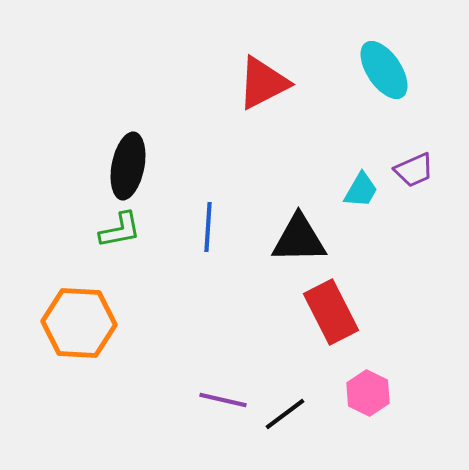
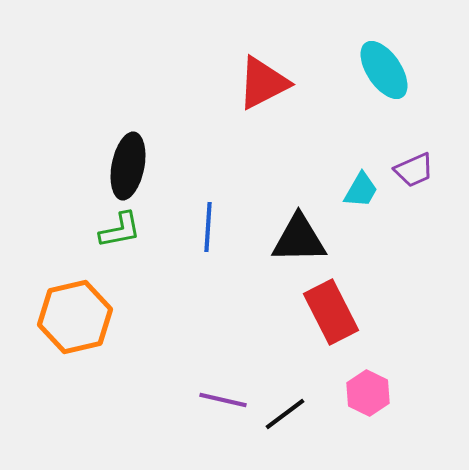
orange hexagon: moved 4 px left, 6 px up; rotated 16 degrees counterclockwise
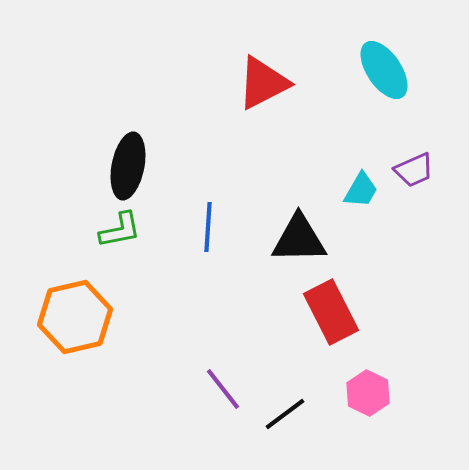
purple line: moved 11 px up; rotated 39 degrees clockwise
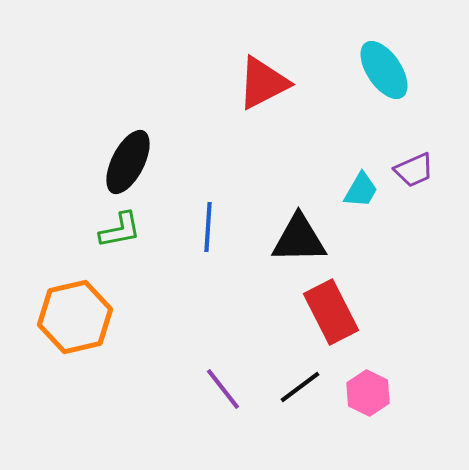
black ellipse: moved 4 px up; rotated 16 degrees clockwise
black line: moved 15 px right, 27 px up
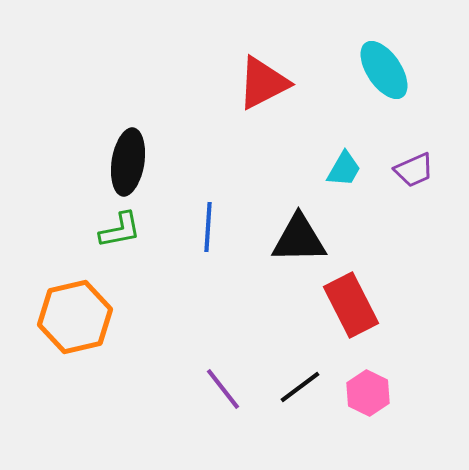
black ellipse: rotated 18 degrees counterclockwise
cyan trapezoid: moved 17 px left, 21 px up
red rectangle: moved 20 px right, 7 px up
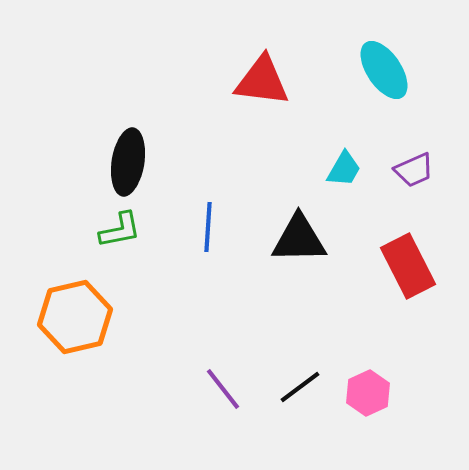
red triangle: moved 1 px left, 2 px up; rotated 34 degrees clockwise
red rectangle: moved 57 px right, 39 px up
pink hexagon: rotated 9 degrees clockwise
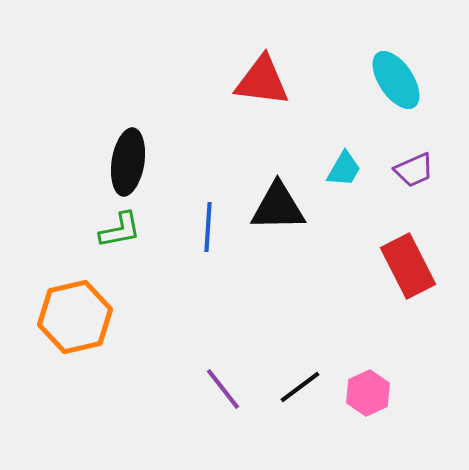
cyan ellipse: moved 12 px right, 10 px down
black triangle: moved 21 px left, 32 px up
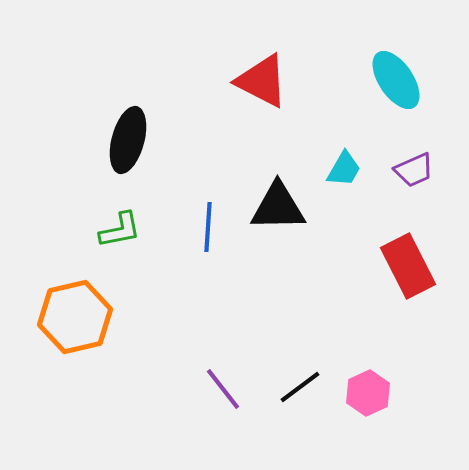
red triangle: rotated 20 degrees clockwise
black ellipse: moved 22 px up; rotated 6 degrees clockwise
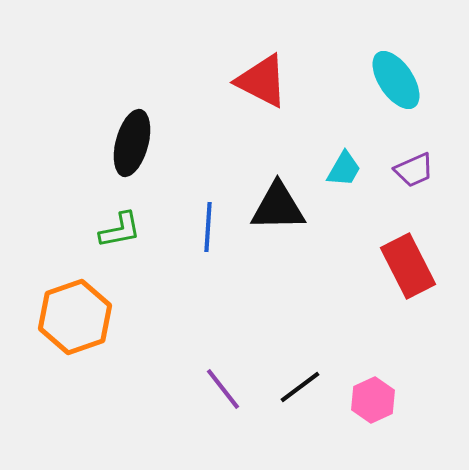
black ellipse: moved 4 px right, 3 px down
orange hexagon: rotated 6 degrees counterclockwise
pink hexagon: moved 5 px right, 7 px down
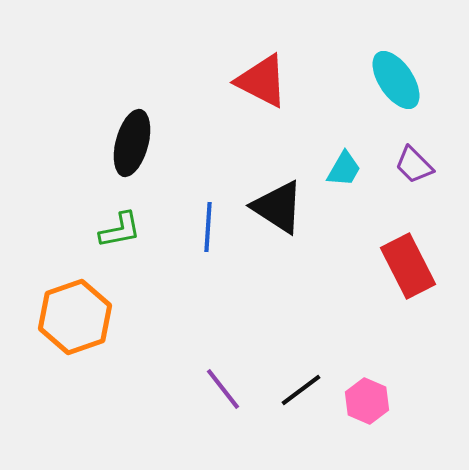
purple trapezoid: moved 5 px up; rotated 69 degrees clockwise
black triangle: rotated 34 degrees clockwise
black line: moved 1 px right, 3 px down
pink hexagon: moved 6 px left, 1 px down; rotated 12 degrees counterclockwise
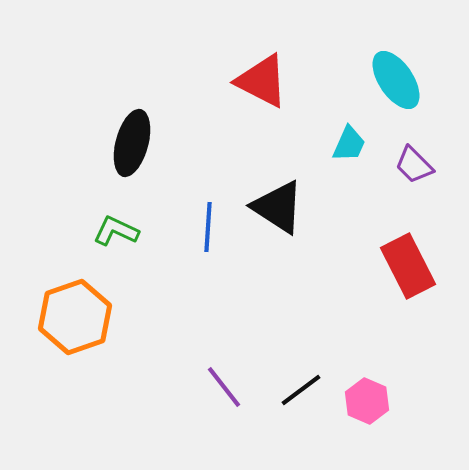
cyan trapezoid: moved 5 px right, 25 px up; rotated 6 degrees counterclockwise
green L-shape: moved 4 px left, 1 px down; rotated 144 degrees counterclockwise
purple line: moved 1 px right, 2 px up
